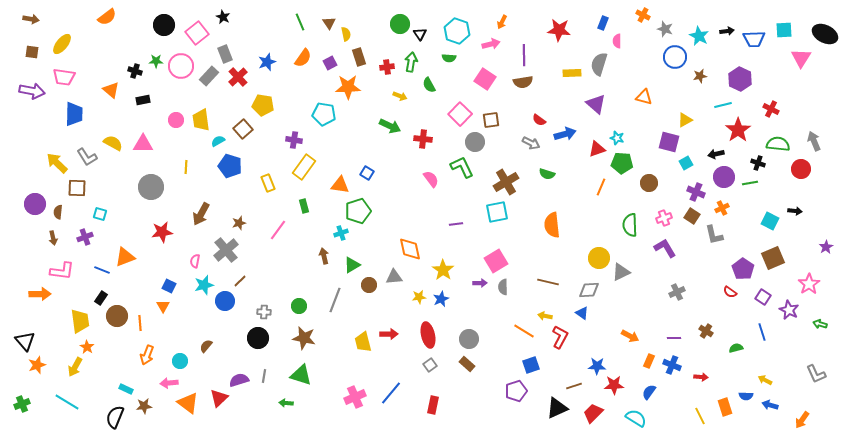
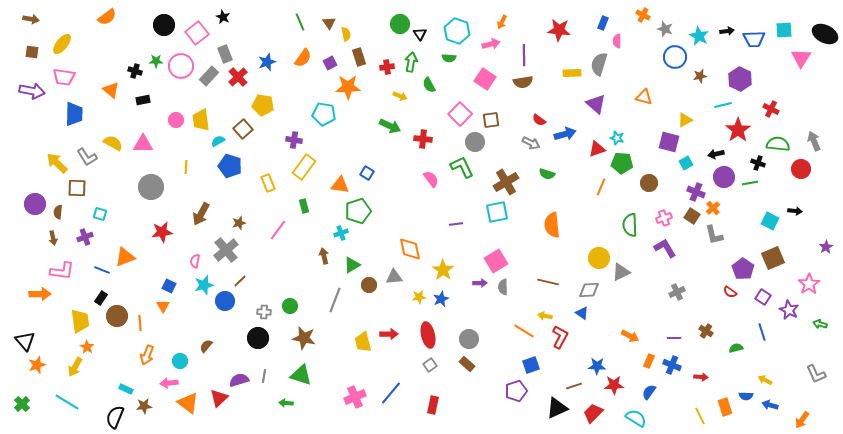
orange cross at (722, 208): moved 9 px left; rotated 16 degrees counterclockwise
green circle at (299, 306): moved 9 px left
green cross at (22, 404): rotated 21 degrees counterclockwise
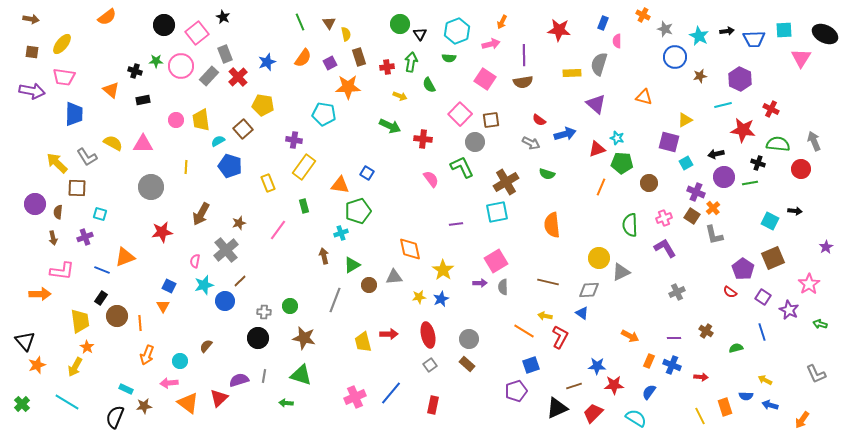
cyan hexagon at (457, 31): rotated 20 degrees clockwise
red star at (738, 130): moved 5 px right; rotated 30 degrees counterclockwise
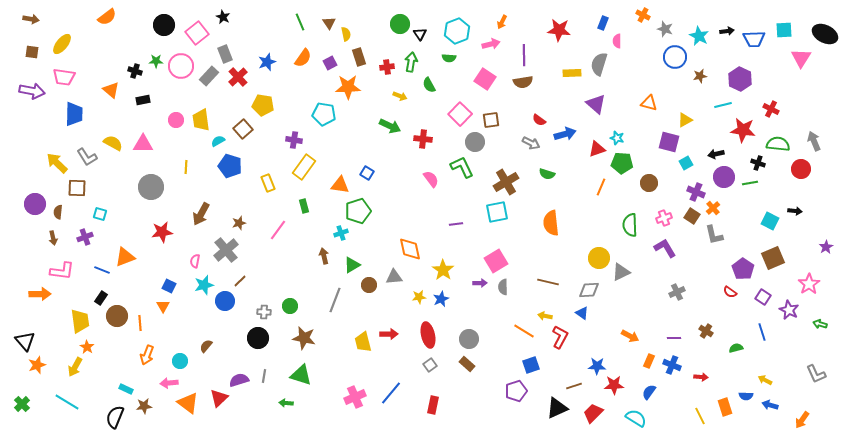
orange triangle at (644, 97): moved 5 px right, 6 px down
orange semicircle at (552, 225): moved 1 px left, 2 px up
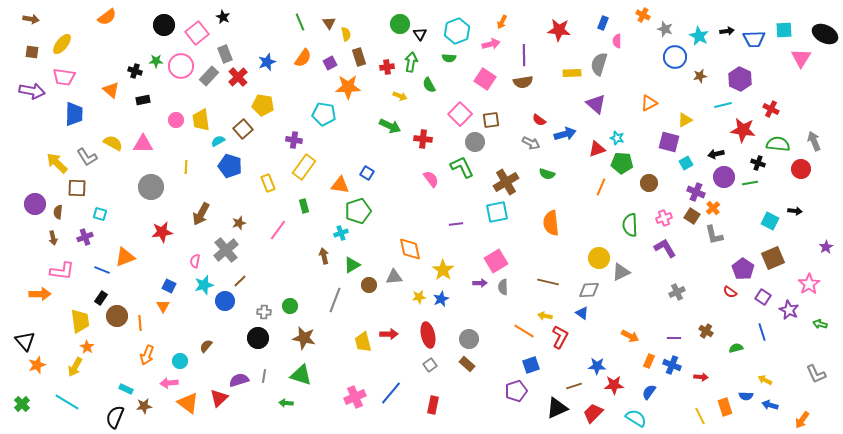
orange triangle at (649, 103): rotated 42 degrees counterclockwise
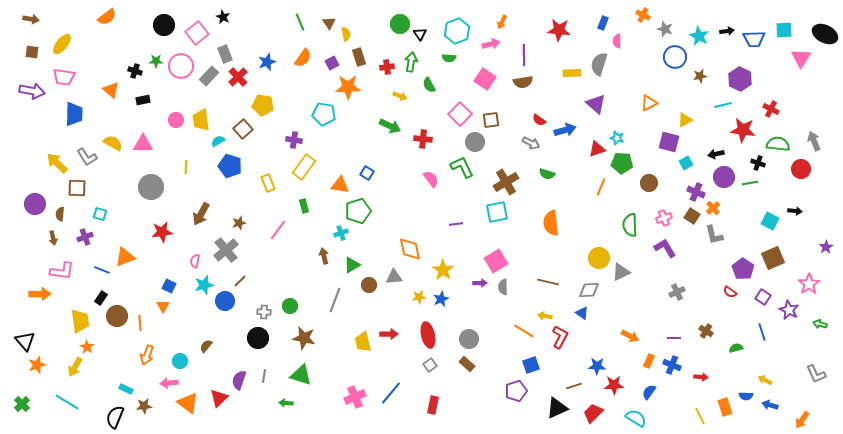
purple square at (330, 63): moved 2 px right
blue arrow at (565, 134): moved 4 px up
brown semicircle at (58, 212): moved 2 px right, 2 px down
purple semicircle at (239, 380): rotated 54 degrees counterclockwise
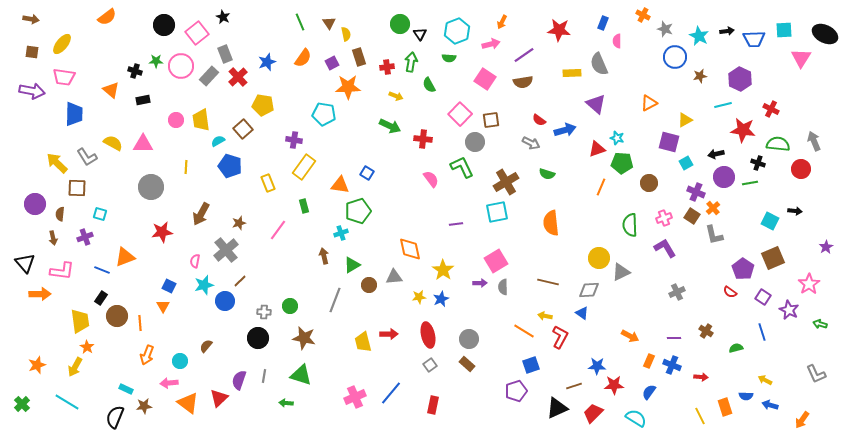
purple line at (524, 55): rotated 55 degrees clockwise
gray semicircle at (599, 64): rotated 40 degrees counterclockwise
yellow arrow at (400, 96): moved 4 px left
black triangle at (25, 341): moved 78 px up
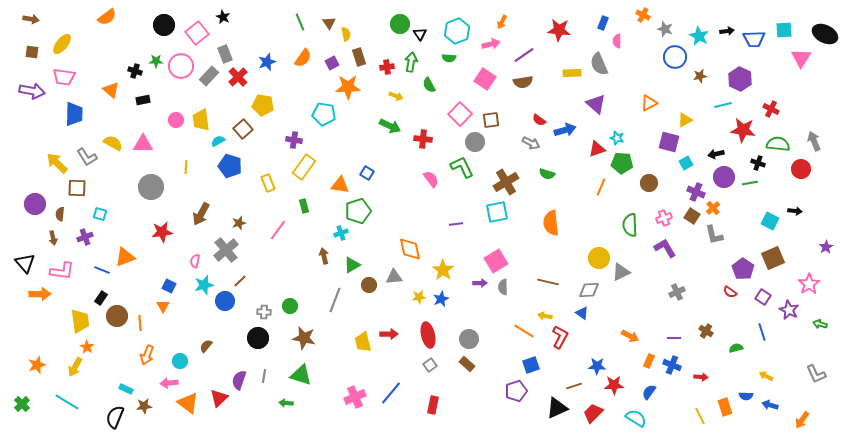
yellow arrow at (765, 380): moved 1 px right, 4 px up
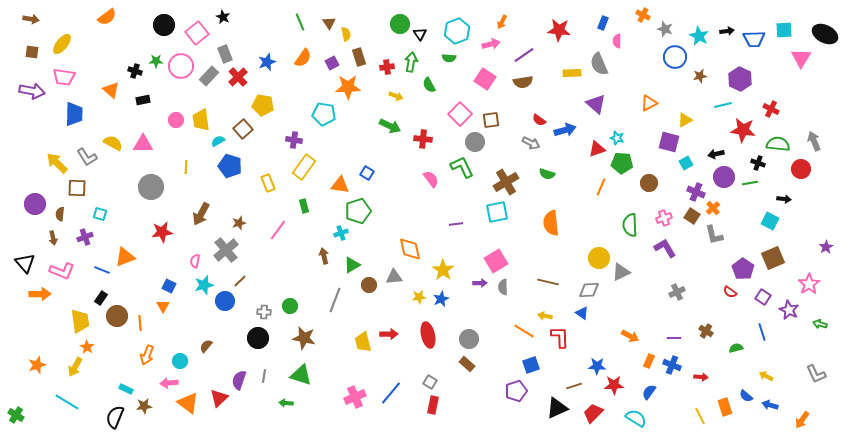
black arrow at (795, 211): moved 11 px left, 12 px up
pink L-shape at (62, 271): rotated 15 degrees clockwise
red L-shape at (560, 337): rotated 30 degrees counterclockwise
gray square at (430, 365): moved 17 px down; rotated 24 degrees counterclockwise
blue semicircle at (746, 396): rotated 40 degrees clockwise
green cross at (22, 404): moved 6 px left, 11 px down; rotated 14 degrees counterclockwise
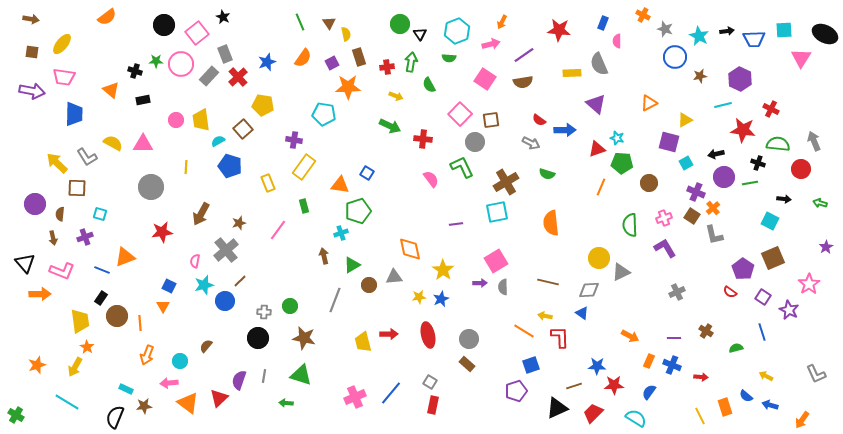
pink circle at (181, 66): moved 2 px up
blue arrow at (565, 130): rotated 15 degrees clockwise
green arrow at (820, 324): moved 121 px up
